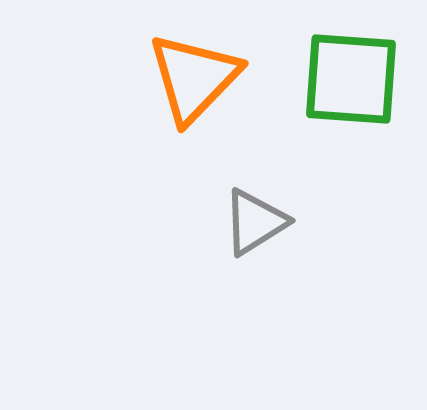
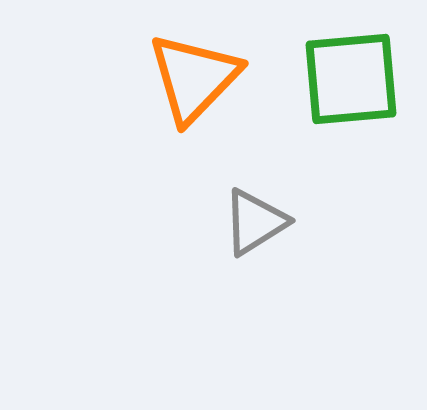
green square: rotated 9 degrees counterclockwise
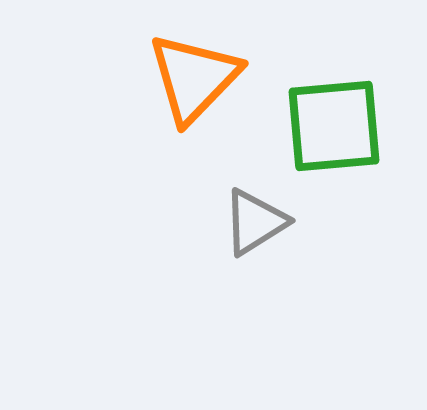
green square: moved 17 px left, 47 px down
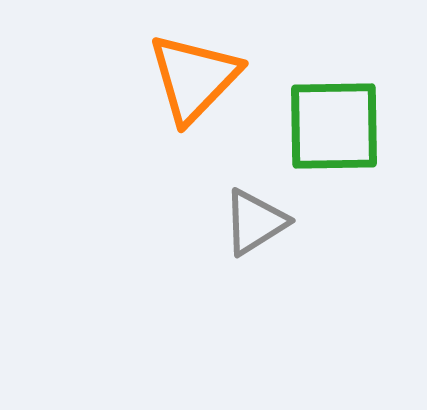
green square: rotated 4 degrees clockwise
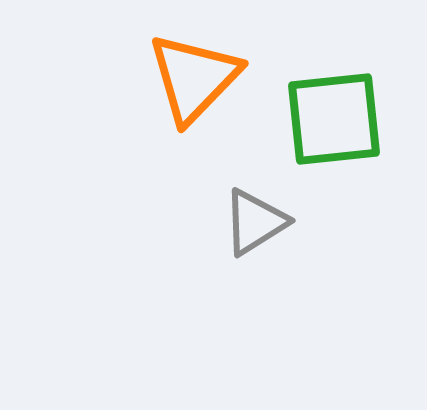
green square: moved 7 px up; rotated 5 degrees counterclockwise
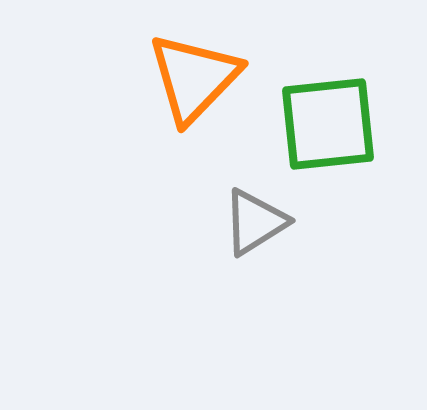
green square: moved 6 px left, 5 px down
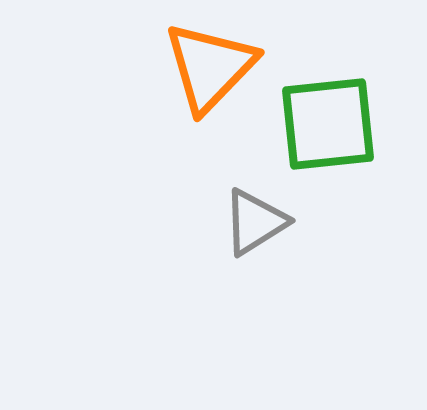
orange triangle: moved 16 px right, 11 px up
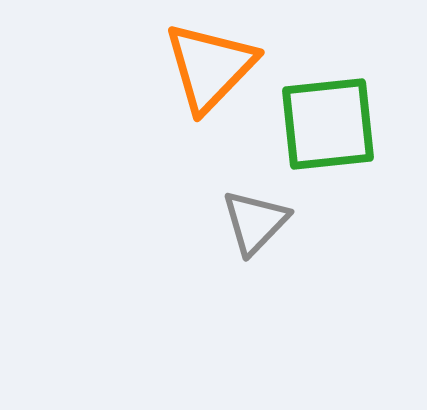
gray triangle: rotated 14 degrees counterclockwise
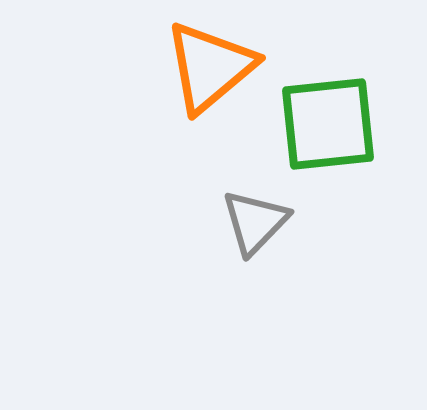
orange triangle: rotated 6 degrees clockwise
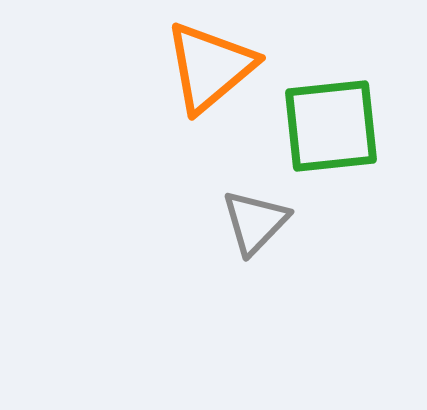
green square: moved 3 px right, 2 px down
